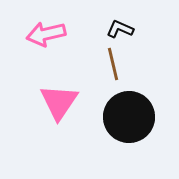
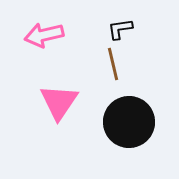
black L-shape: rotated 32 degrees counterclockwise
pink arrow: moved 2 px left, 1 px down
black circle: moved 5 px down
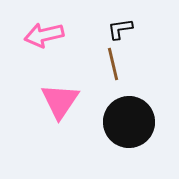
pink triangle: moved 1 px right, 1 px up
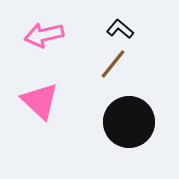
black L-shape: rotated 48 degrees clockwise
brown line: rotated 52 degrees clockwise
pink triangle: moved 20 px left; rotated 21 degrees counterclockwise
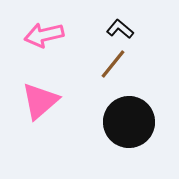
pink triangle: rotated 36 degrees clockwise
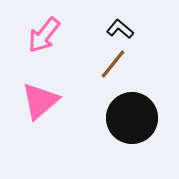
pink arrow: rotated 39 degrees counterclockwise
black circle: moved 3 px right, 4 px up
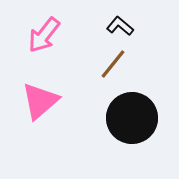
black L-shape: moved 3 px up
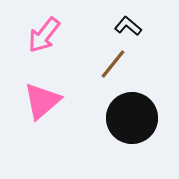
black L-shape: moved 8 px right
pink triangle: moved 2 px right
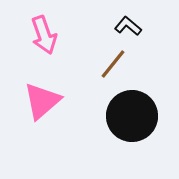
pink arrow: rotated 57 degrees counterclockwise
black circle: moved 2 px up
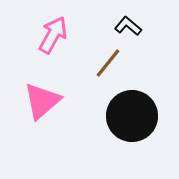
pink arrow: moved 9 px right; rotated 132 degrees counterclockwise
brown line: moved 5 px left, 1 px up
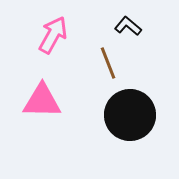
brown line: rotated 60 degrees counterclockwise
pink triangle: rotated 42 degrees clockwise
black circle: moved 2 px left, 1 px up
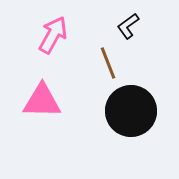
black L-shape: rotated 76 degrees counterclockwise
black circle: moved 1 px right, 4 px up
